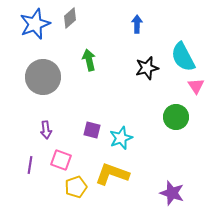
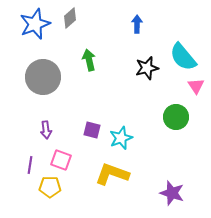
cyan semicircle: rotated 12 degrees counterclockwise
yellow pentagon: moved 26 px left; rotated 20 degrees clockwise
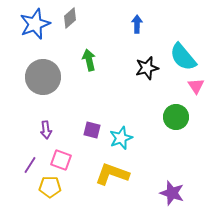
purple line: rotated 24 degrees clockwise
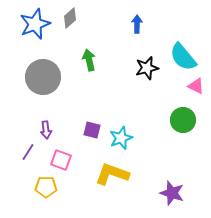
pink triangle: rotated 30 degrees counterclockwise
green circle: moved 7 px right, 3 px down
purple line: moved 2 px left, 13 px up
yellow pentagon: moved 4 px left
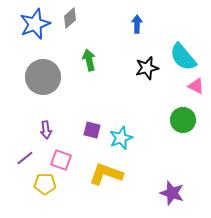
purple line: moved 3 px left, 6 px down; rotated 18 degrees clockwise
yellow L-shape: moved 6 px left
yellow pentagon: moved 1 px left, 3 px up
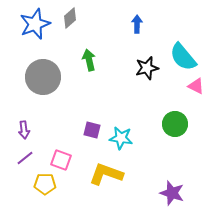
green circle: moved 8 px left, 4 px down
purple arrow: moved 22 px left
cyan star: rotated 30 degrees clockwise
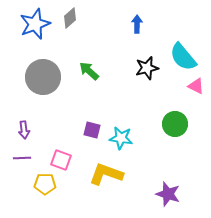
green arrow: moved 11 px down; rotated 35 degrees counterclockwise
purple line: moved 3 px left; rotated 36 degrees clockwise
purple star: moved 4 px left, 1 px down
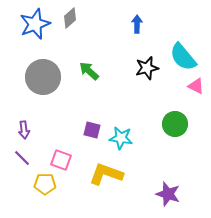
purple line: rotated 48 degrees clockwise
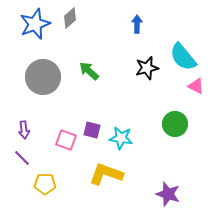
pink square: moved 5 px right, 20 px up
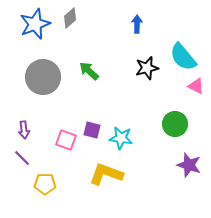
purple star: moved 21 px right, 29 px up
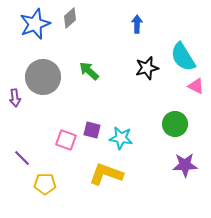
cyan semicircle: rotated 8 degrees clockwise
purple arrow: moved 9 px left, 32 px up
purple star: moved 4 px left; rotated 20 degrees counterclockwise
